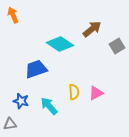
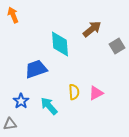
cyan diamond: rotated 52 degrees clockwise
blue star: rotated 21 degrees clockwise
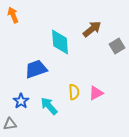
cyan diamond: moved 2 px up
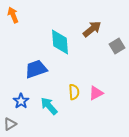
gray triangle: rotated 24 degrees counterclockwise
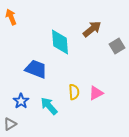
orange arrow: moved 2 px left, 2 px down
blue trapezoid: rotated 40 degrees clockwise
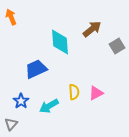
blue trapezoid: rotated 45 degrees counterclockwise
cyan arrow: rotated 78 degrees counterclockwise
gray triangle: moved 1 px right; rotated 16 degrees counterclockwise
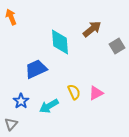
yellow semicircle: rotated 21 degrees counterclockwise
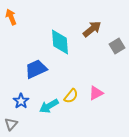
yellow semicircle: moved 3 px left, 4 px down; rotated 63 degrees clockwise
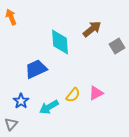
yellow semicircle: moved 2 px right, 1 px up
cyan arrow: moved 1 px down
